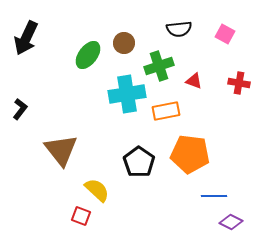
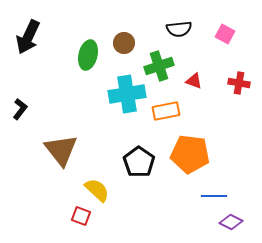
black arrow: moved 2 px right, 1 px up
green ellipse: rotated 24 degrees counterclockwise
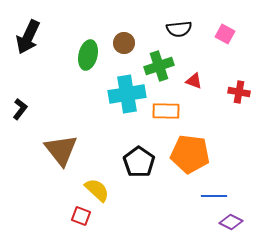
red cross: moved 9 px down
orange rectangle: rotated 12 degrees clockwise
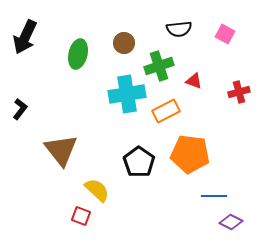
black arrow: moved 3 px left
green ellipse: moved 10 px left, 1 px up
red cross: rotated 25 degrees counterclockwise
orange rectangle: rotated 28 degrees counterclockwise
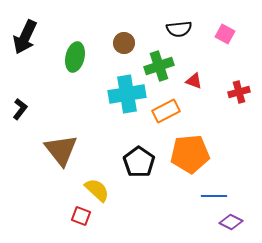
green ellipse: moved 3 px left, 3 px down
orange pentagon: rotated 12 degrees counterclockwise
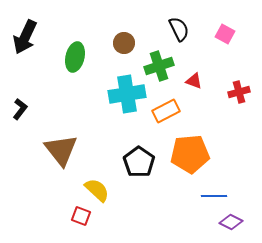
black semicircle: rotated 110 degrees counterclockwise
